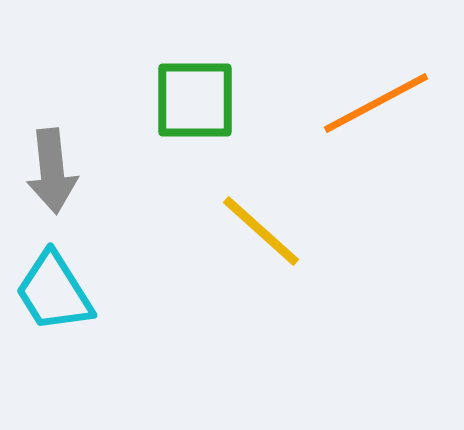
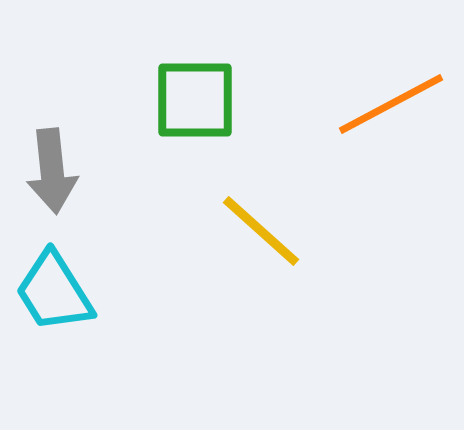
orange line: moved 15 px right, 1 px down
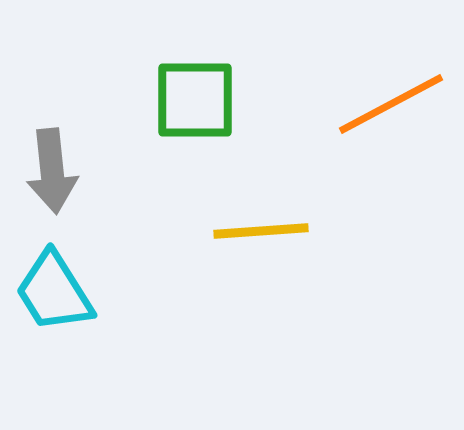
yellow line: rotated 46 degrees counterclockwise
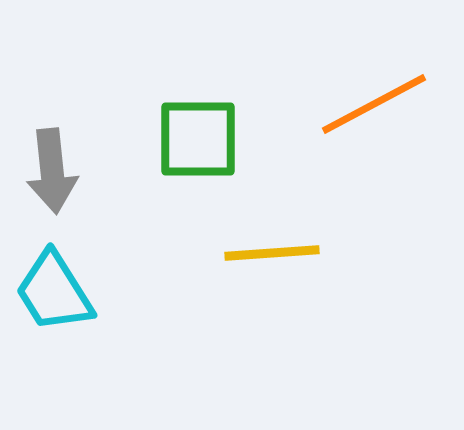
green square: moved 3 px right, 39 px down
orange line: moved 17 px left
yellow line: moved 11 px right, 22 px down
